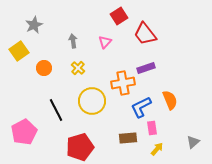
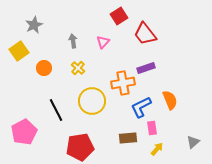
pink triangle: moved 2 px left
red pentagon: rotated 8 degrees clockwise
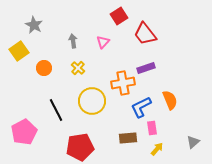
gray star: rotated 18 degrees counterclockwise
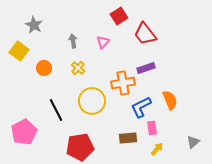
yellow square: rotated 18 degrees counterclockwise
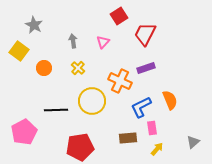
red trapezoid: rotated 65 degrees clockwise
orange cross: moved 3 px left, 2 px up; rotated 35 degrees clockwise
black line: rotated 65 degrees counterclockwise
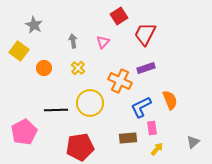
yellow circle: moved 2 px left, 2 px down
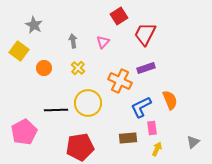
yellow circle: moved 2 px left
yellow arrow: rotated 16 degrees counterclockwise
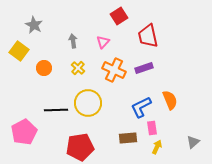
red trapezoid: moved 3 px right, 2 px down; rotated 40 degrees counterclockwise
purple rectangle: moved 2 px left
orange cross: moved 6 px left, 11 px up
yellow arrow: moved 2 px up
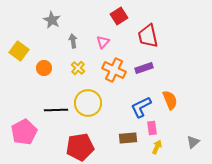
gray star: moved 18 px right, 5 px up
